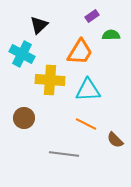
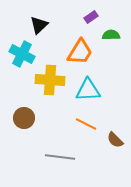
purple rectangle: moved 1 px left, 1 px down
gray line: moved 4 px left, 3 px down
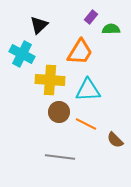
purple rectangle: rotated 16 degrees counterclockwise
green semicircle: moved 6 px up
brown circle: moved 35 px right, 6 px up
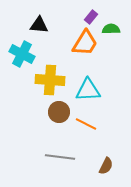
black triangle: rotated 48 degrees clockwise
orange trapezoid: moved 5 px right, 9 px up
brown semicircle: moved 9 px left, 26 px down; rotated 108 degrees counterclockwise
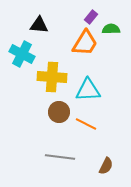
yellow cross: moved 2 px right, 3 px up
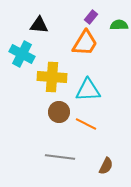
green semicircle: moved 8 px right, 4 px up
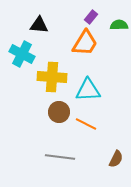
brown semicircle: moved 10 px right, 7 px up
